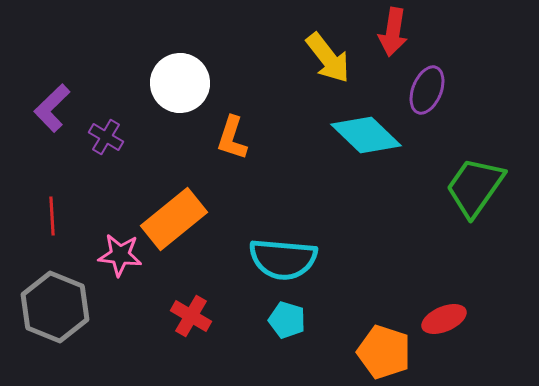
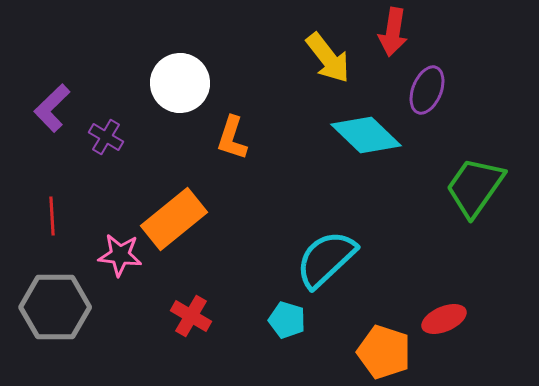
cyan semicircle: moved 43 px right; rotated 132 degrees clockwise
gray hexagon: rotated 22 degrees counterclockwise
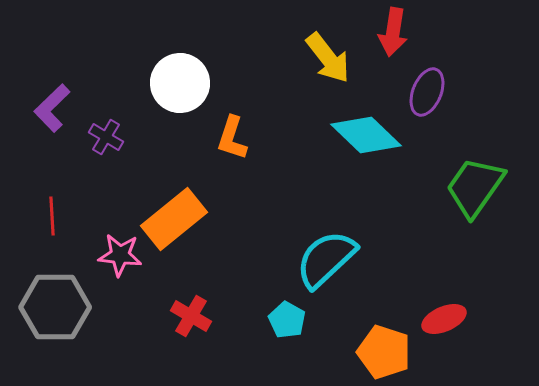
purple ellipse: moved 2 px down
cyan pentagon: rotated 12 degrees clockwise
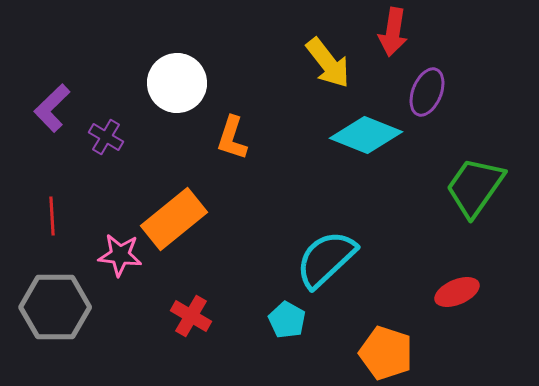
yellow arrow: moved 5 px down
white circle: moved 3 px left
cyan diamond: rotated 22 degrees counterclockwise
red ellipse: moved 13 px right, 27 px up
orange pentagon: moved 2 px right, 1 px down
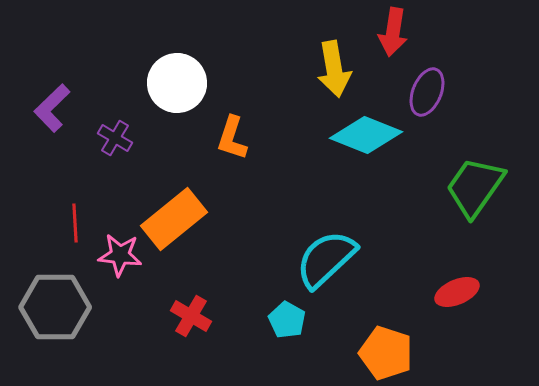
yellow arrow: moved 6 px right, 6 px down; rotated 28 degrees clockwise
purple cross: moved 9 px right, 1 px down
red line: moved 23 px right, 7 px down
